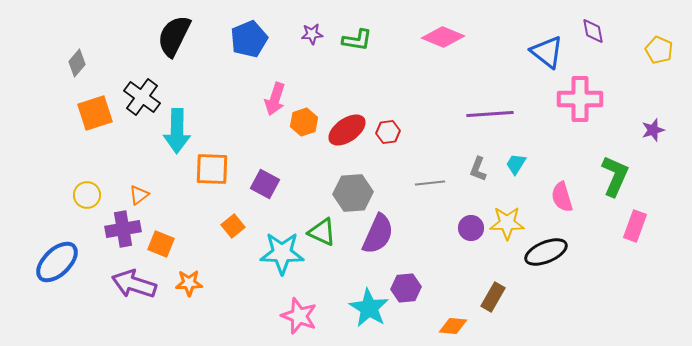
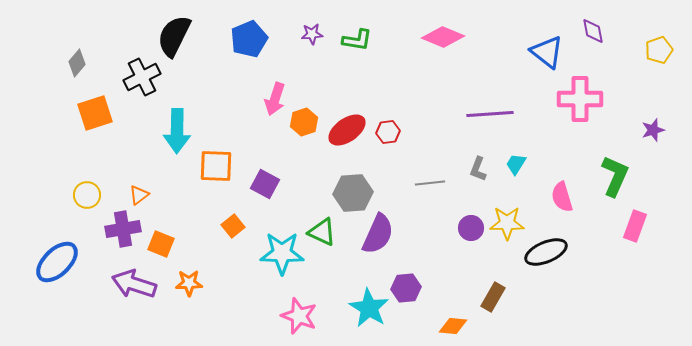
yellow pentagon at (659, 50): rotated 28 degrees clockwise
black cross at (142, 97): moved 20 px up; rotated 27 degrees clockwise
orange square at (212, 169): moved 4 px right, 3 px up
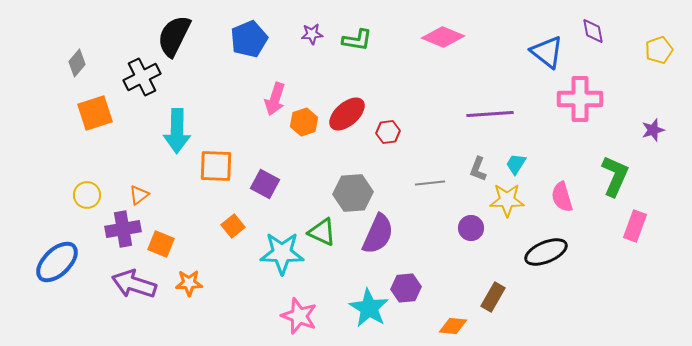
red ellipse at (347, 130): moved 16 px up; rotated 6 degrees counterclockwise
yellow star at (507, 223): moved 23 px up
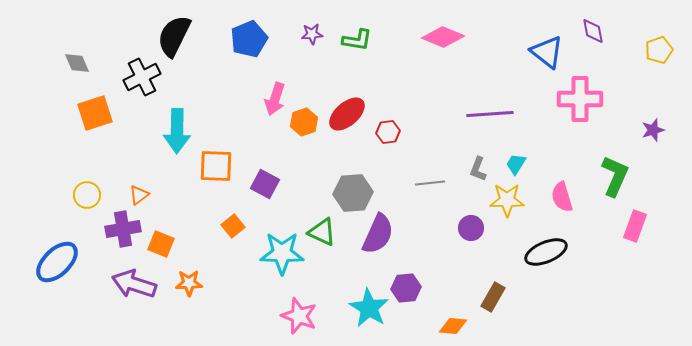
gray diamond at (77, 63): rotated 64 degrees counterclockwise
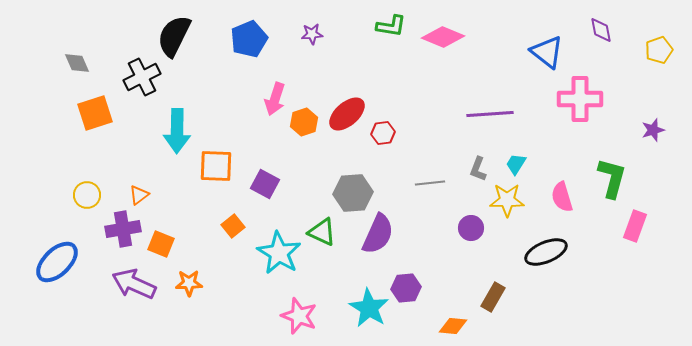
purple diamond at (593, 31): moved 8 px right, 1 px up
green L-shape at (357, 40): moved 34 px right, 14 px up
red hexagon at (388, 132): moved 5 px left, 1 px down
green L-shape at (615, 176): moved 3 px left, 2 px down; rotated 9 degrees counterclockwise
cyan star at (282, 253): moved 3 px left; rotated 30 degrees clockwise
purple arrow at (134, 284): rotated 6 degrees clockwise
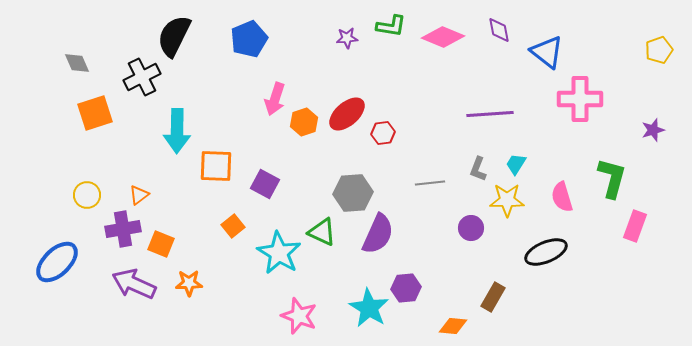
purple diamond at (601, 30): moved 102 px left
purple star at (312, 34): moved 35 px right, 4 px down
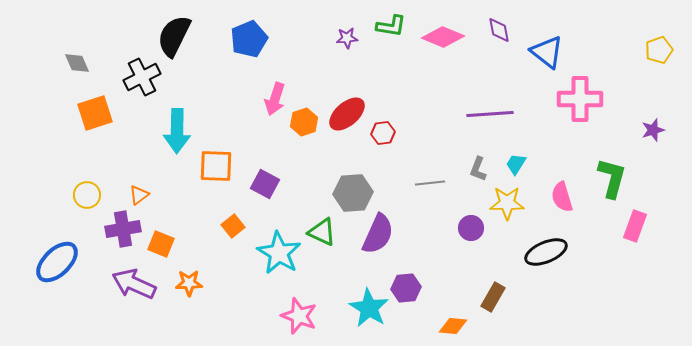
yellow star at (507, 200): moved 3 px down
